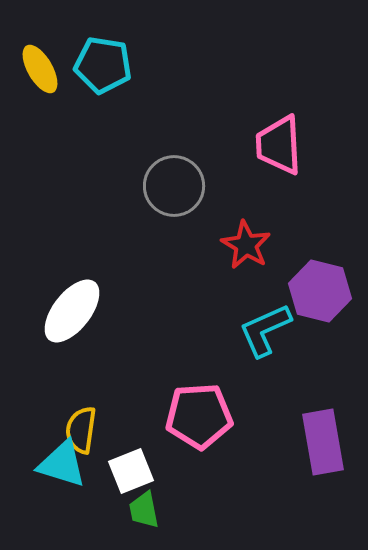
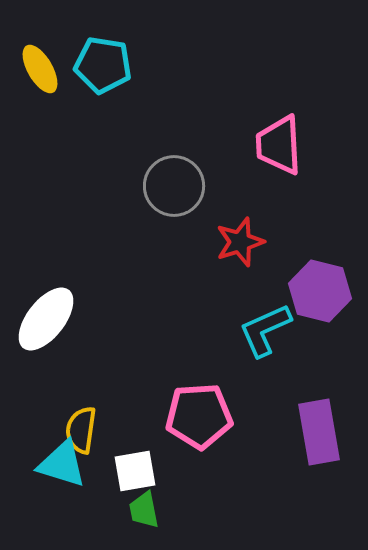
red star: moved 6 px left, 3 px up; rotated 24 degrees clockwise
white ellipse: moved 26 px left, 8 px down
purple rectangle: moved 4 px left, 10 px up
white square: moved 4 px right; rotated 12 degrees clockwise
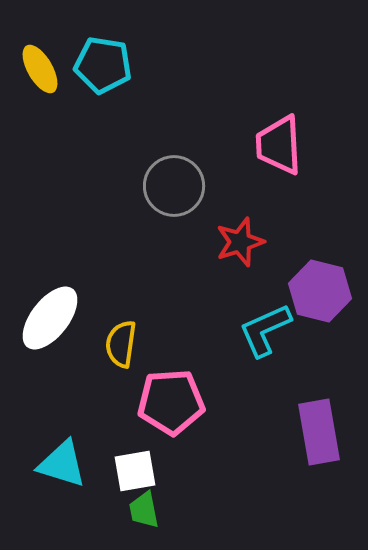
white ellipse: moved 4 px right, 1 px up
pink pentagon: moved 28 px left, 14 px up
yellow semicircle: moved 40 px right, 86 px up
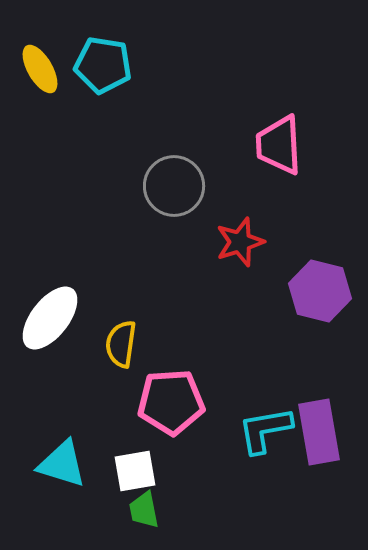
cyan L-shape: moved 100 px down; rotated 14 degrees clockwise
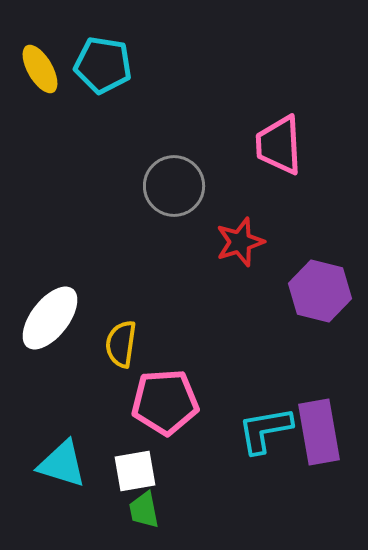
pink pentagon: moved 6 px left
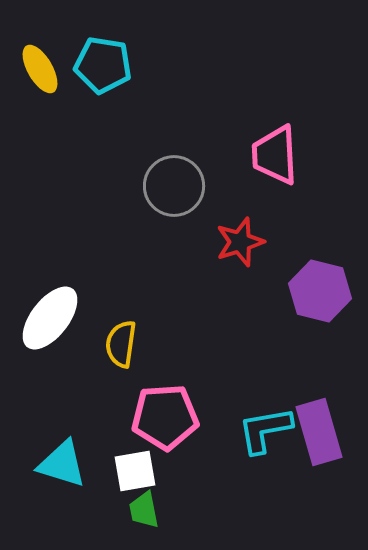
pink trapezoid: moved 4 px left, 10 px down
pink pentagon: moved 15 px down
purple rectangle: rotated 6 degrees counterclockwise
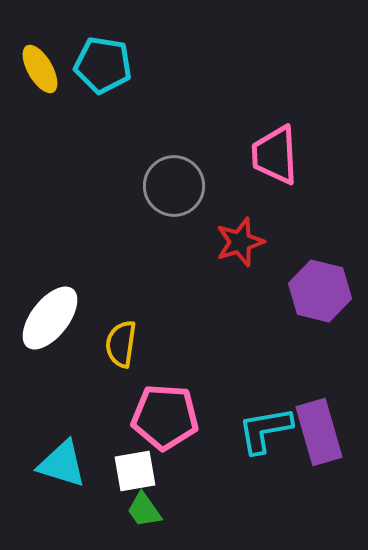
pink pentagon: rotated 8 degrees clockwise
green trapezoid: rotated 24 degrees counterclockwise
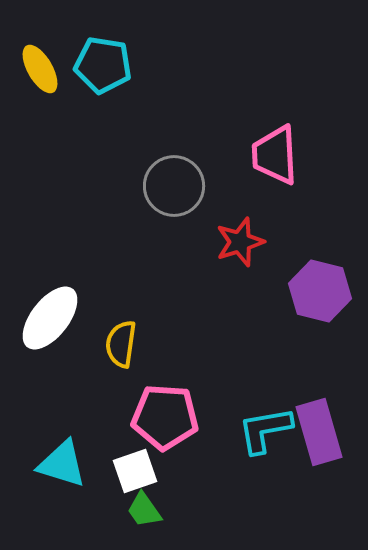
white square: rotated 9 degrees counterclockwise
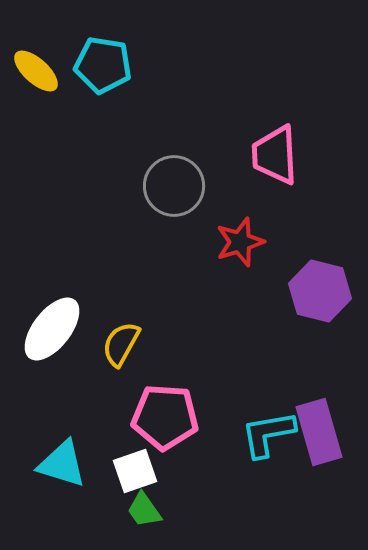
yellow ellipse: moved 4 px left, 2 px down; rotated 18 degrees counterclockwise
white ellipse: moved 2 px right, 11 px down
yellow semicircle: rotated 21 degrees clockwise
cyan L-shape: moved 3 px right, 4 px down
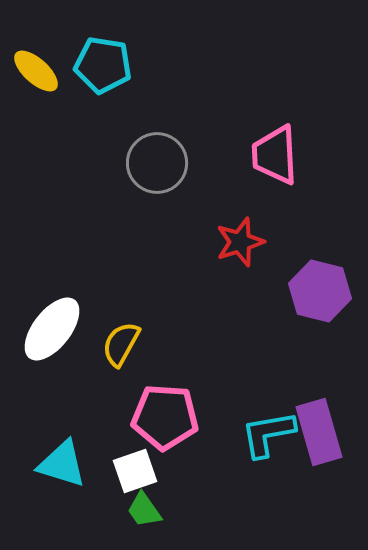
gray circle: moved 17 px left, 23 px up
